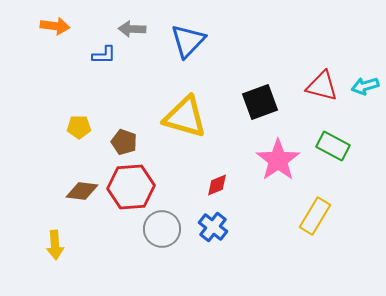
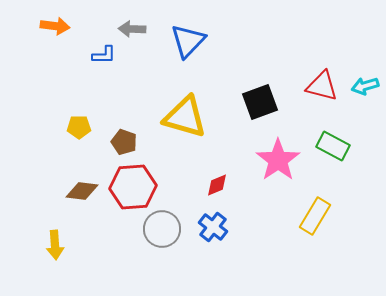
red hexagon: moved 2 px right
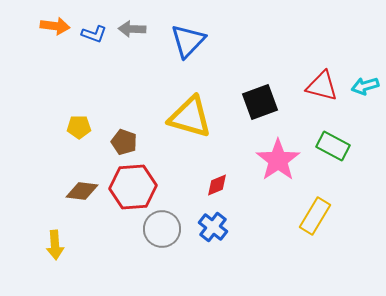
blue L-shape: moved 10 px left, 21 px up; rotated 20 degrees clockwise
yellow triangle: moved 5 px right
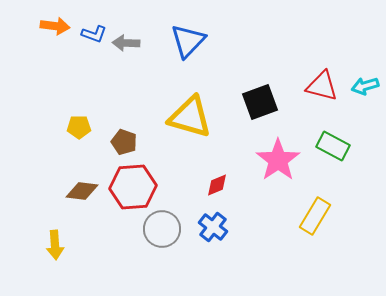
gray arrow: moved 6 px left, 14 px down
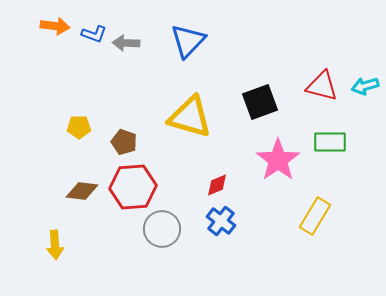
green rectangle: moved 3 px left, 4 px up; rotated 28 degrees counterclockwise
blue cross: moved 8 px right, 6 px up
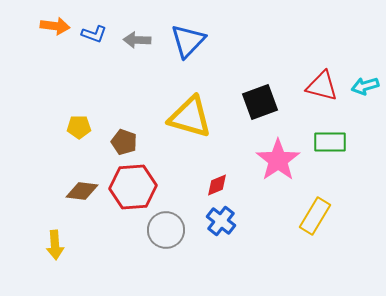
gray arrow: moved 11 px right, 3 px up
gray circle: moved 4 px right, 1 px down
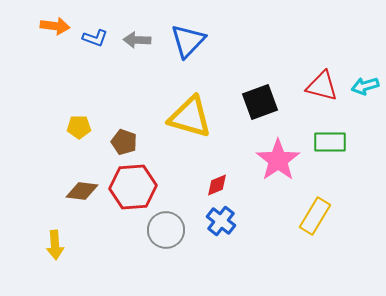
blue L-shape: moved 1 px right, 4 px down
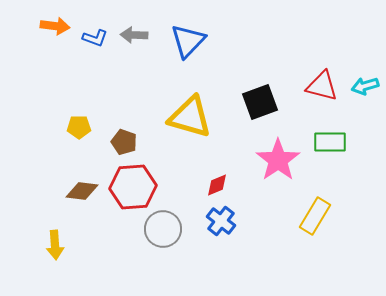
gray arrow: moved 3 px left, 5 px up
gray circle: moved 3 px left, 1 px up
